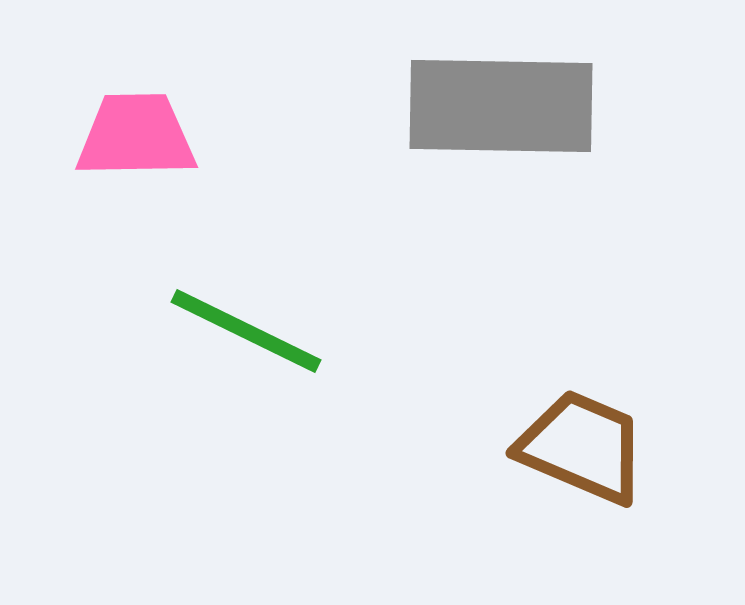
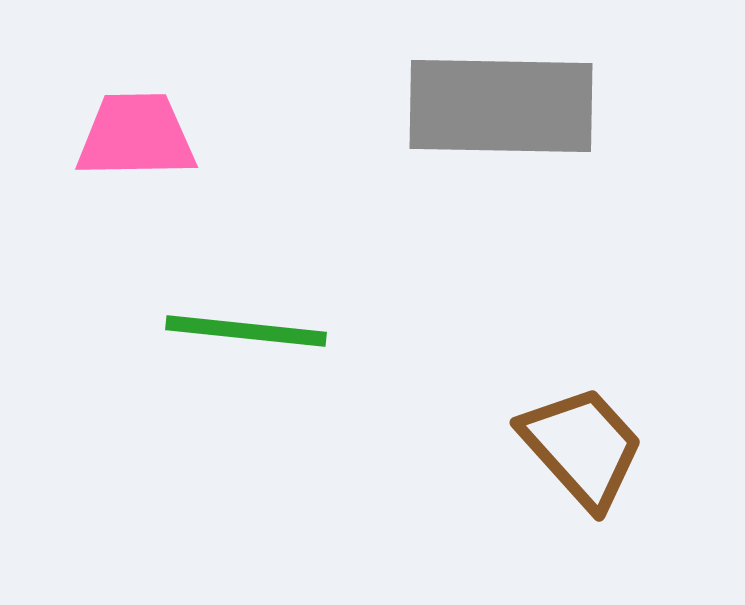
green line: rotated 20 degrees counterclockwise
brown trapezoid: rotated 25 degrees clockwise
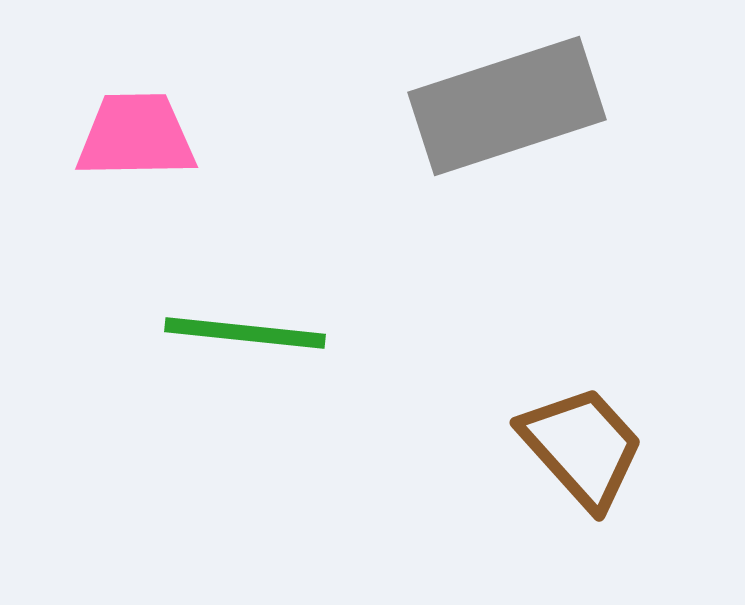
gray rectangle: moved 6 px right; rotated 19 degrees counterclockwise
green line: moved 1 px left, 2 px down
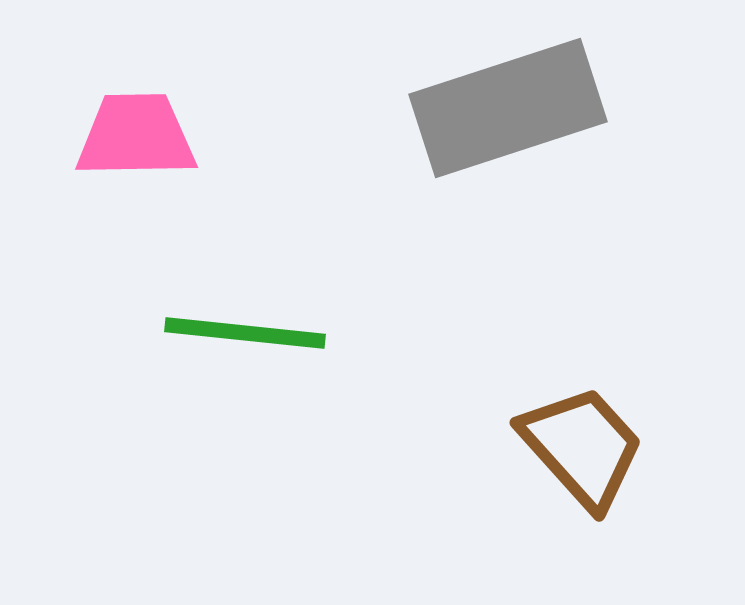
gray rectangle: moved 1 px right, 2 px down
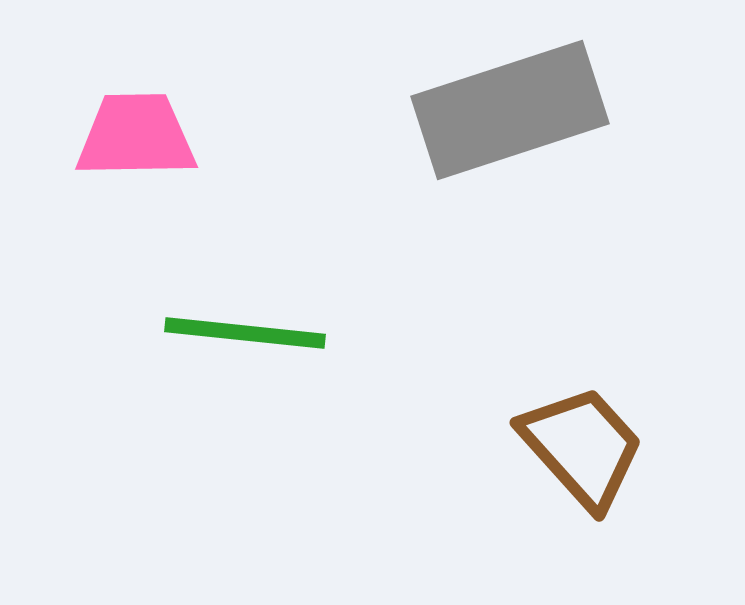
gray rectangle: moved 2 px right, 2 px down
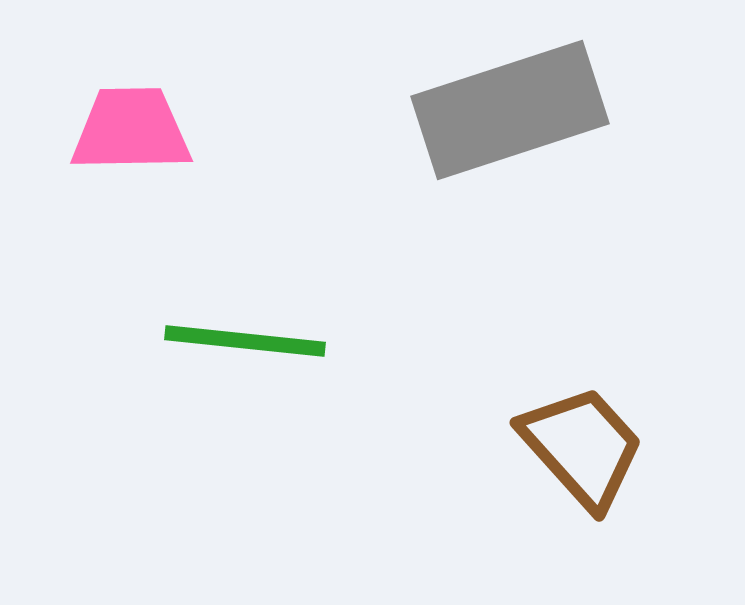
pink trapezoid: moved 5 px left, 6 px up
green line: moved 8 px down
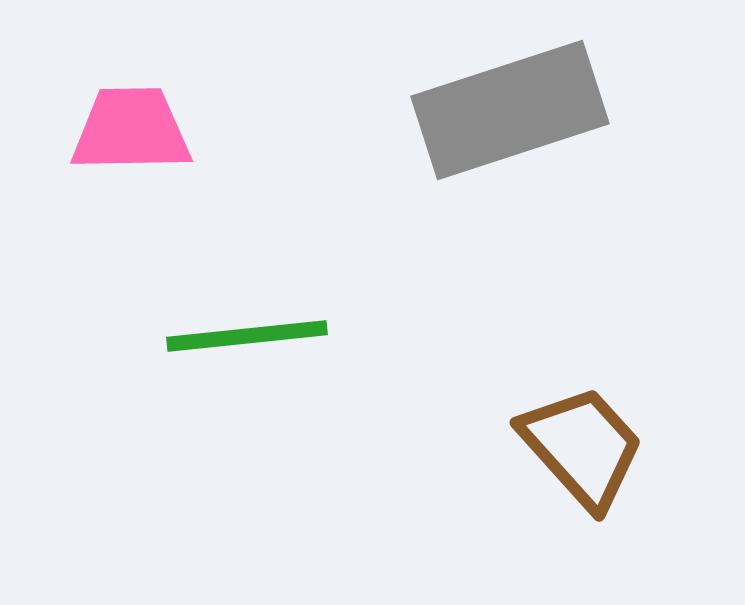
green line: moved 2 px right, 5 px up; rotated 12 degrees counterclockwise
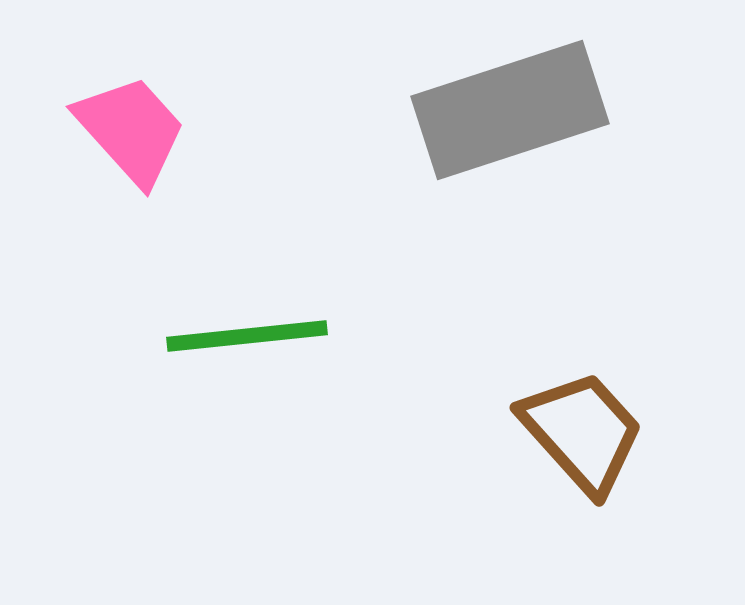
pink trapezoid: rotated 49 degrees clockwise
brown trapezoid: moved 15 px up
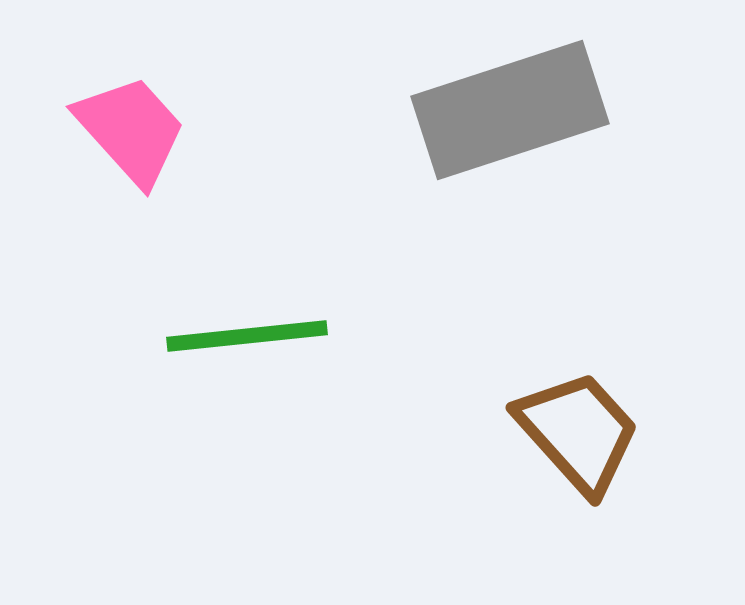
brown trapezoid: moved 4 px left
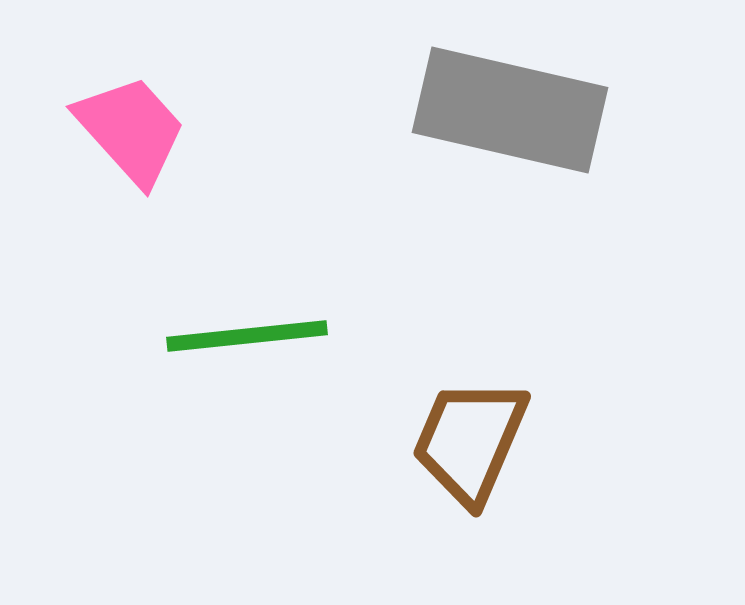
gray rectangle: rotated 31 degrees clockwise
brown trapezoid: moved 108 px left, 9 px down; rotated 115 degrees counterclockwise
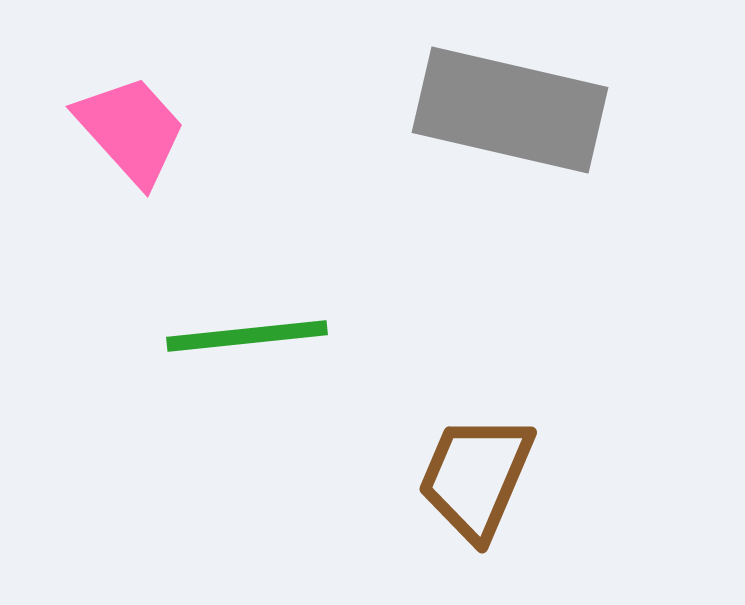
brown trapezoid: moved 6 px right, 36 px down
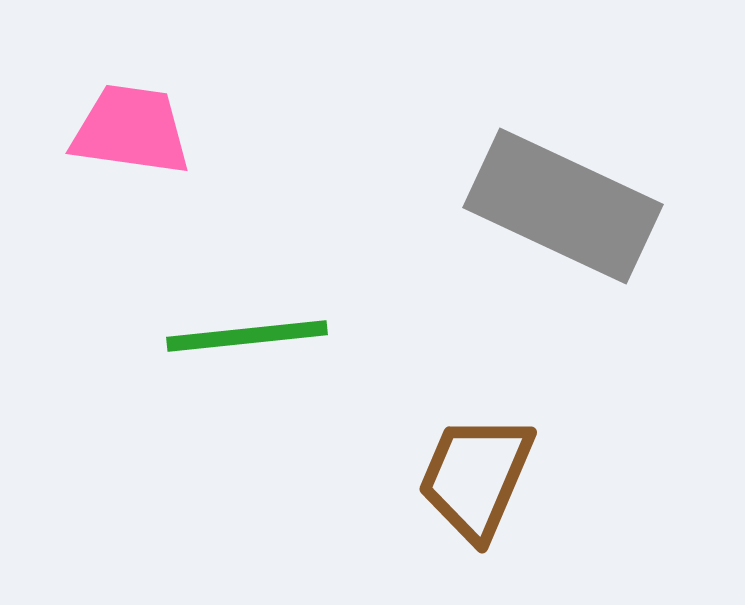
gray rectangle: moved 53 px right, 96 px down; rotated 12 degrees clockwise
pink trapezoid: rotated 40 degrees counterclockwise
